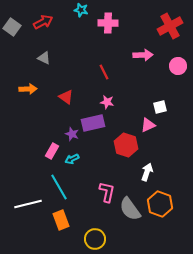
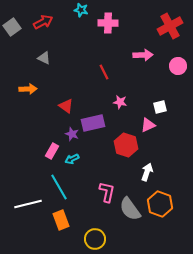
gray square: rotated 18 degrees clockwise
red triangle: moved 9 px down
pink star: moved 13 px right
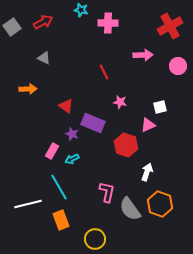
purple rectangle: rotated 35 degrees clockwise
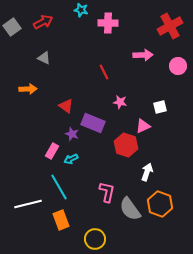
pink triangle: moved 5 px left, 1 px down
cyan arrow: moved 1 px left
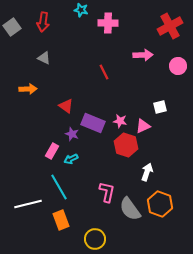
red arrow: rotated 126 degrees clockwise
pink star: moved 19 px down
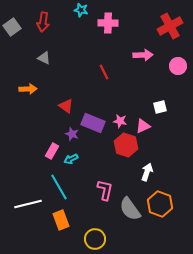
pink L-shape: moved 2 px left, 2 px up
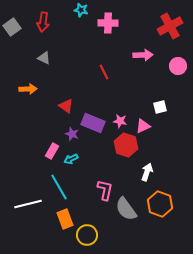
gray semicircle: moved 4 px left
orange rectangle: moved 4 px right, 1 px up
yellow circle: moved 8 px left, 4 px up
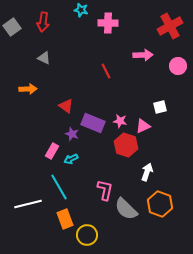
red line: moved 2 px right, 1 px up
gray semicircle: rotated 10 degrees counterclockwise
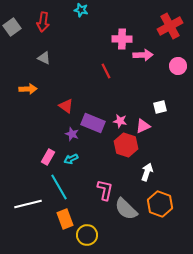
pink cross: moved 14 px right, 16 px down
pink rectangle: moved 4 px left, 6 px down
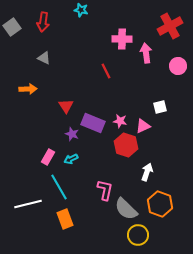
pink arrow: moved 3 px right, 2 px up; rotated 96 degrees counterclockwise
red triangle: rotated 21 degrees clockwise
yellow circle: moved 51 px right
